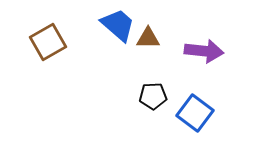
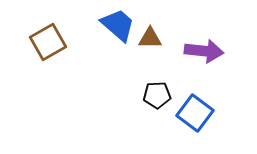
brown triangle: moved 2 px right
black pentagon: moved 4 px right, 1 px up
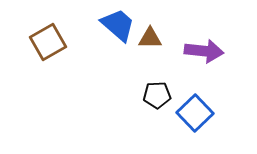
blue square: rotated 9 degrees clockwise
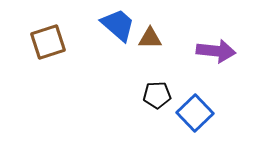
brown square: rotated 12 degrees clockwise
purple arrow: moved 12 px right
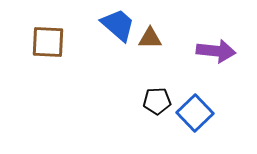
brown square: rotated 21 degrees clockwise
black pentagon: moved 6 px down
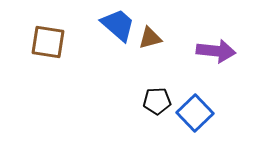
brown triangle: rotated 15 degrees counterclockwise
brown square: rotated 6 degrees clockwise
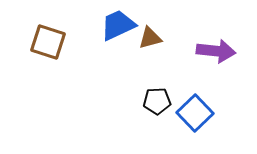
blue trapezoid: rotated 66 degrees counterclockwise
brown square: rotated 9 degrees clockwise
